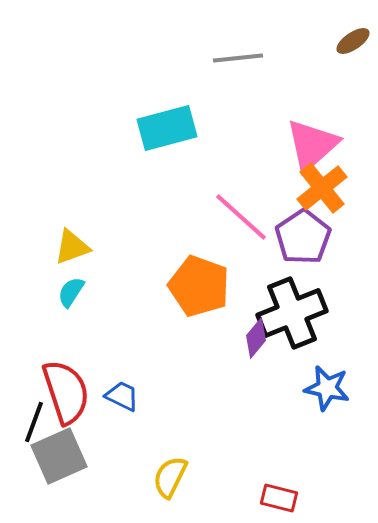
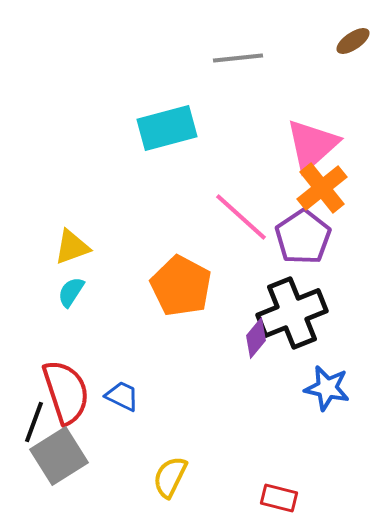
orange pentagon: moved 18 px left; rotated 8 degrees clockwise
gray square: rotated 8 degrees counterclockwise
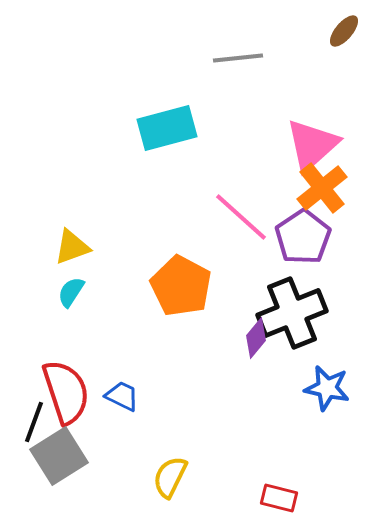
brown ellipse: moved 9 px left, 10 px up; rotated 16 degrees counterclockwise
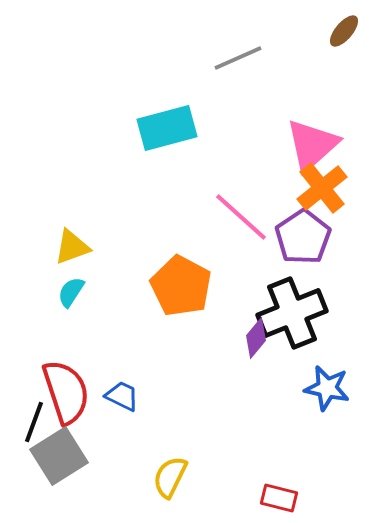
gray line: rotated 18 degrees counterclockwise
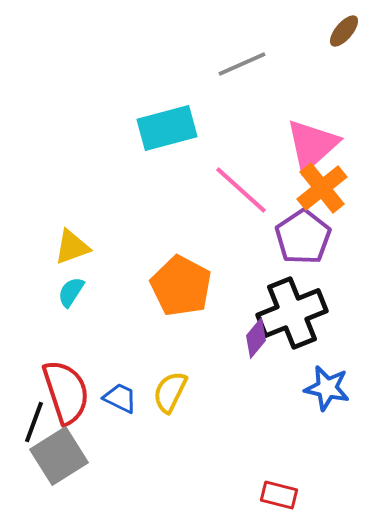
gray line: moved 4 px right, 6 px down
pink line: moved 27 px up
blue trapezoid: moved 2 px left, 2 px down
yellow semicircle: moved 85 px up
red rectangle: moved 3 px up
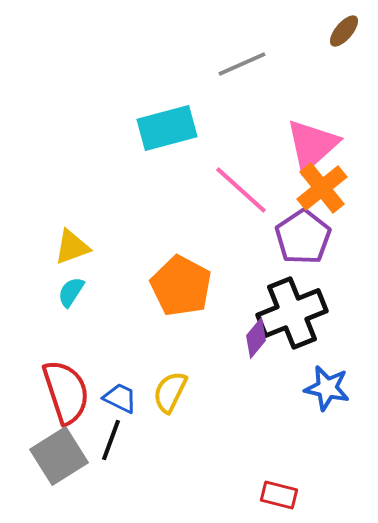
black line: moved 77 px right, 18 px down
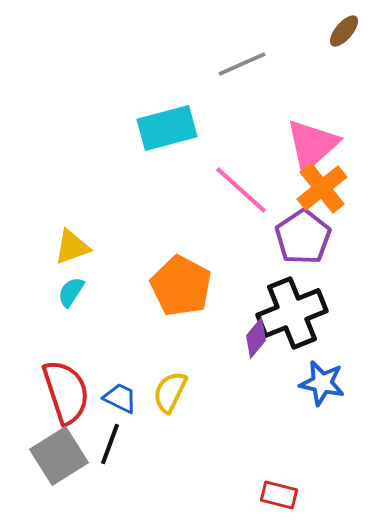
blue star: moved 5 px left, 5 px up
black line: moved 1 px left, 4 px down
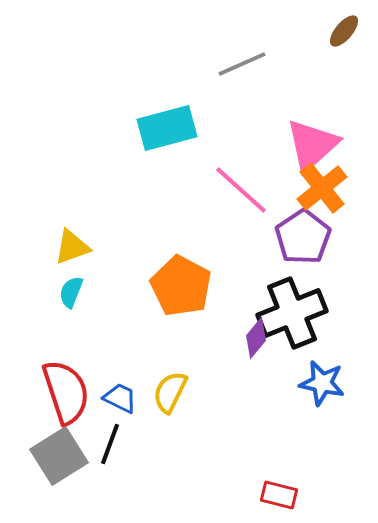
cyan semicircle: rotated 12 degrees counterclockwise
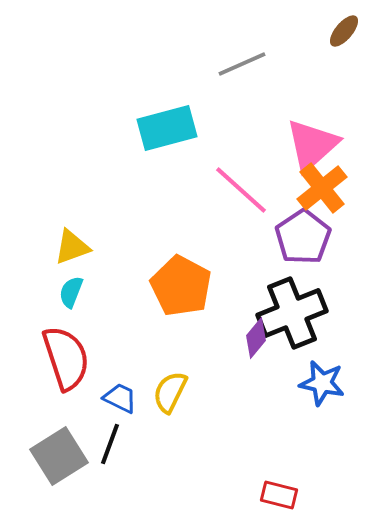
red semicircle: moved 34 px up
